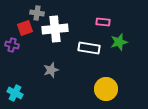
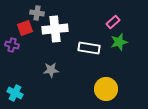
pink rectangle: moved 10 px right; rotated 48 degrees counterclockwise
gray star: rotated 14 degrees clockwise
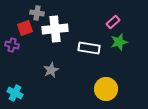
gray star: rotated 21 degrees counterclockwise
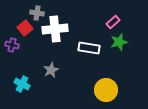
red square: rotated 21 degrees counterclockwise
yellow circle: moved 1 px down
cyan cross: moved 7 px right, 9 px up
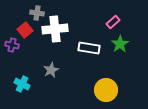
red square: moved 2 px down
green star: moved 1 px right, 2 px down; rotated 18 degrees counterclockwise
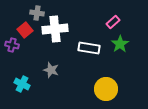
gray star: rotated 28 degrees counterclockwise
yellow circle: moved 1 px up
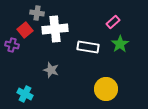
white rectangle: moved 1 px left, 1 px up
cyan cross: moved 3 px right, 10 px down
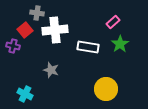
white cross: moved 1 px down
purple cross: moved 1 px right, 1 px down
